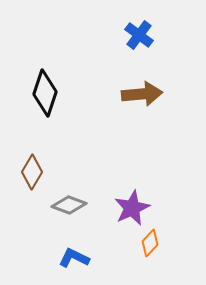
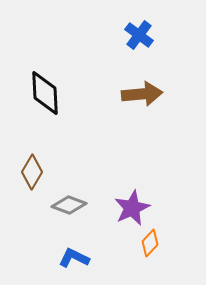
black diamond: rotated 21 degrees counterclockwise
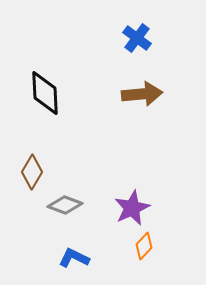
blue cross: moved 2 px left, 3 px down
gray diamond: moved 4 px left
orange diamond: moved 6 px left, 3 px down
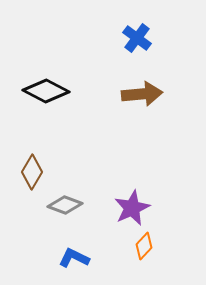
black diamond: moved 1 px right, 2 px up; rotated 60 degrees counterclockwise
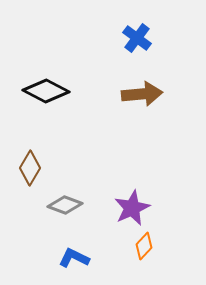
brown diamond: moved 2 px left, 4 px up
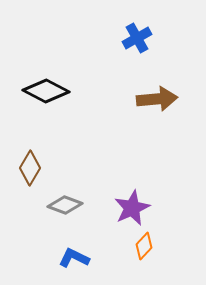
blue cross: rotated 24 degrees clockwise
brown arrow: moved 15 px right, 5 px down
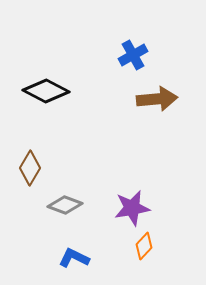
blue cross: moved 4 px left, 17 px down
purple star: rotated 15 degrees clockwise
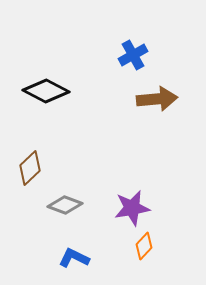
brown diamond: rotated 16 degrees clockwise
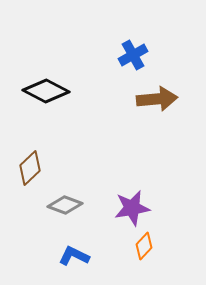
blue L-shape: moved 2 px up
